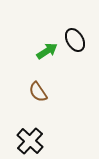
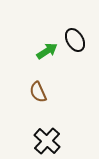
brown semicircle: rotated 10 degrees clockwise
black cross: moved 17 px right
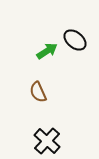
black ellipse: rotated 20 degrees counterclockwise
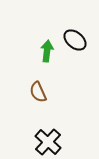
green arrow: rotated 50 degrees counterclockwise
black cross: moved 1 px right, 1 px down
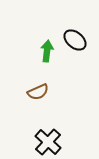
brown semicircle: rotated 90 degrees counterclockwise
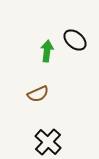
brown semicircle: moved 2 px down
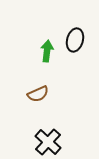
black ellipse: rotated 65 degrees clockwise
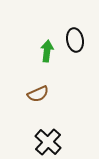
black ellipse: rotated 25 degrees counterclockwise
